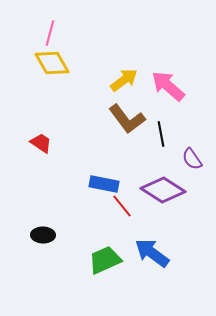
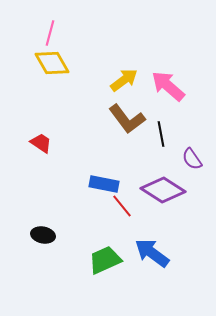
black ellipse: rotated 10 degrees clockwise
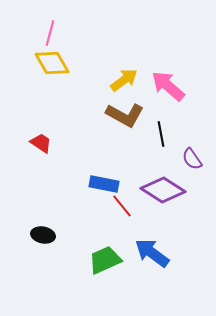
brown L-shape: moved 2 px left, 4 px up; rotated 24 degrees counterclockwise
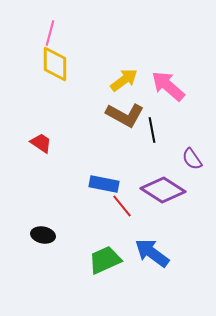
yellow diamond: moved 3 px right, 1 px down; rotated 30 degrees clockwise
black line: moved 9 px left, 4 px up
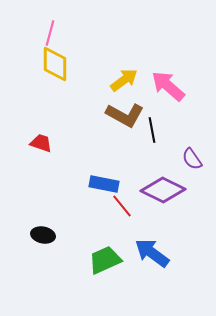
red trapezoid: rotated 15 degrees counterclockwise
purple diamond: rotated 6 degrees counterclockwise
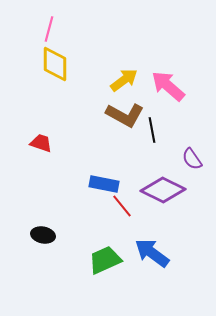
pink line: moved 1 px left, 4 px up
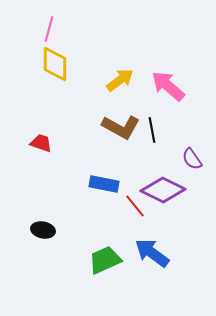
yellow arrow: moved 4 px left
brown L-shape: moved 4 px left, 12 px down
red line: moved 13 px right
black ellipse: moved 5 px up
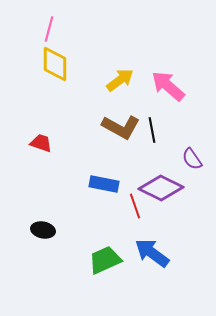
purple diamond: moved 2 px left, 2 px up
red line: rotated 20 degrees clockwise
